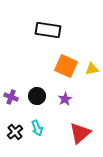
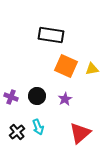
black rectangle: moved 3 px right, 5 px down
cyan arrow: moved 1 px right, 1 px up
black cross: moved 2 px right
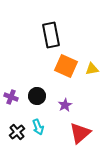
black rectangle: rotated 70 degrees clockwise
purple star: moved 6 px down
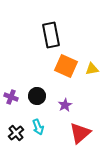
black cross: moved 1 px left, 1 px down
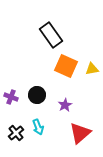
black rectangle: rotated 25 degrees counterclockwise
black circle: moved 1 px up
